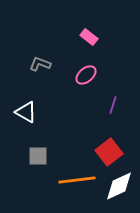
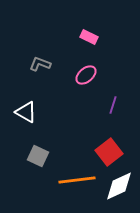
pink rectangle: rotated 12 degrees counterclockwise
gray square: rotated 25 degrees clockwise
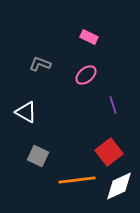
purple line: rotated 36 degrees counterclockwise
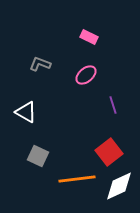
orange line: moved 1 px up
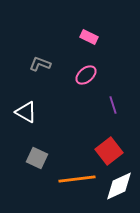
red square: moved 1 px up
gray square: moved 1 px left, 2 px down
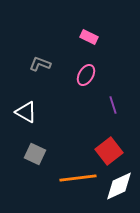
pink ellipse: rotated 20 degrees counterclockwise
gray square: moved 2 px left, 4 px up
orange line: moved 1 px right, 1 px up
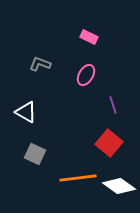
red square: moved 8 px up; rotated 12 degrees counterclockwise
white diamond: rotated 60 degrees clockwise
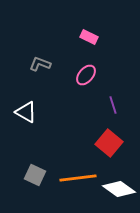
pink ellipse: rotated 10 degrees clockwise
gray square: moved 21 px down
white diamond: moved 3 px down
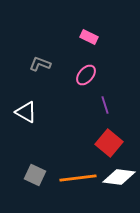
purple line: moved 8 px left
white diamond: moved 12 px up; rotated 28 degrees counterclockwise
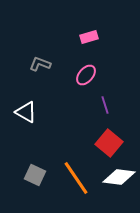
pink rectangle: rotated 42 degrees counterclockwise
orange line: moved 2 px left; rotated 63 degrees clockwise
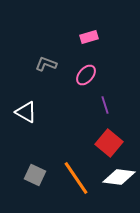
gray L-shape: moved 6 px right
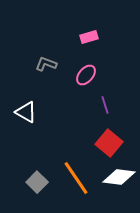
gray square: moved 2 px right, 7 px down; rotated 20 degrees clockwise
